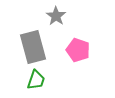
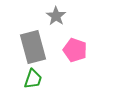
pink pentagon: moved 3 px left
green trapezoid: moved 3 px left, 1 px up
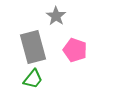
green trapezoid: rotated 20 degrees clockwise
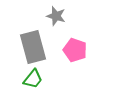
gray star: rotated 18 degrees counterclockwise
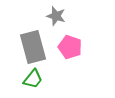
pink pentagon: moved 5 px left, 3 px up
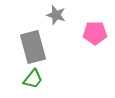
gray star: moved 1 px up
pink pentagon: moved 25 px right, 14 px up; rotated 20 degrees counterclockwise
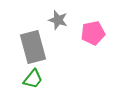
gray star: moved 2 px right, 5 px down
pink pentagon: moved 2 px left; rotated 10 degrees counterclockwise
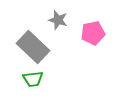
gray rectangle: rotated 32 degrees counterclockwise
green trapezoid: rotated 45 degrees clockwise
